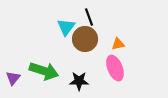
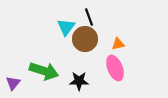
purple triangle: moved 5 px down
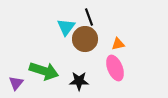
purple triangle: moved 3 px right
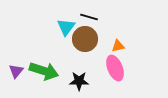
black line: rotated 54 degrees counterclockwise
orange triangle: moved 2 px down
purple triangle: moved 12 px up
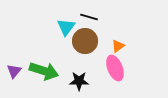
brown circle: moved 2 px down
orange triangle: rotated 24 degrees counterclockwise
purple triangle: moved 2 px left
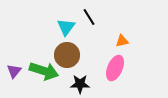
black line: rotated 42 degrees clockwise
brown circle: moved 18 px left, 14 px down
orange triangle: moved 4 px right, 5 px up; rotated 24 degrees clockwise
pink ellipse: rotated 45 degrees clockwise
black star: moved 1 px right, 3 px down
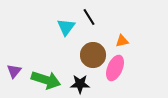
brown circle: moved 26 px right
green arrow: moved 2 px right, 9 px down
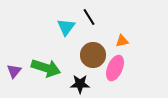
green arrow: moved 12 px up
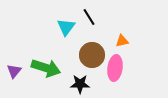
brown circle: moved 1 px left
pink ellipse: rotated 15 degrees counterclockwise
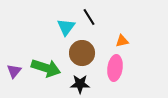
brown circle: moved 10 px left, 2 px up
